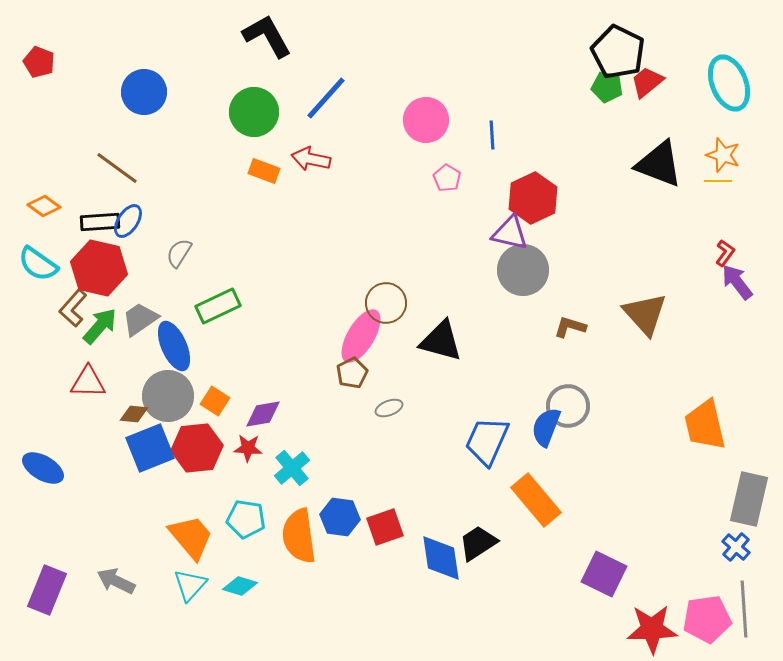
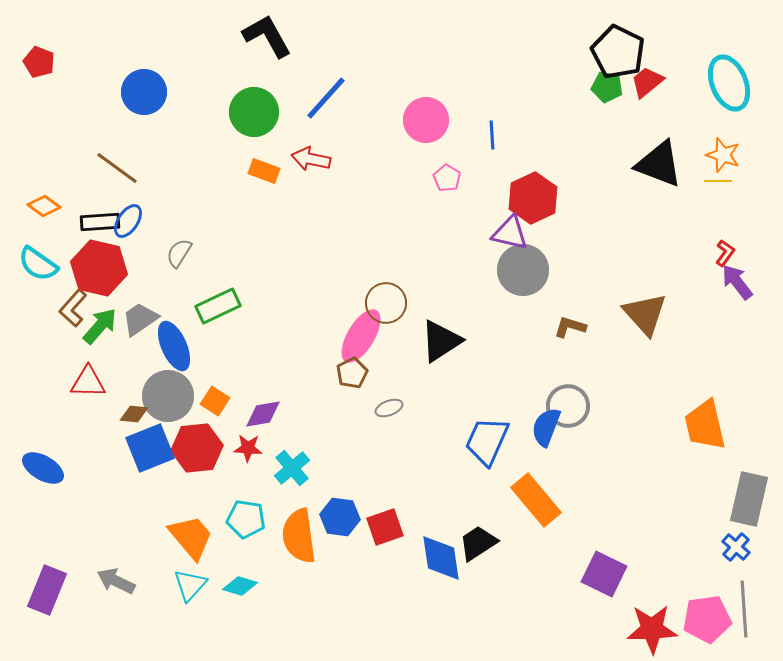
black triangle at (441, 341): rotated 48 degrees counterclockwise
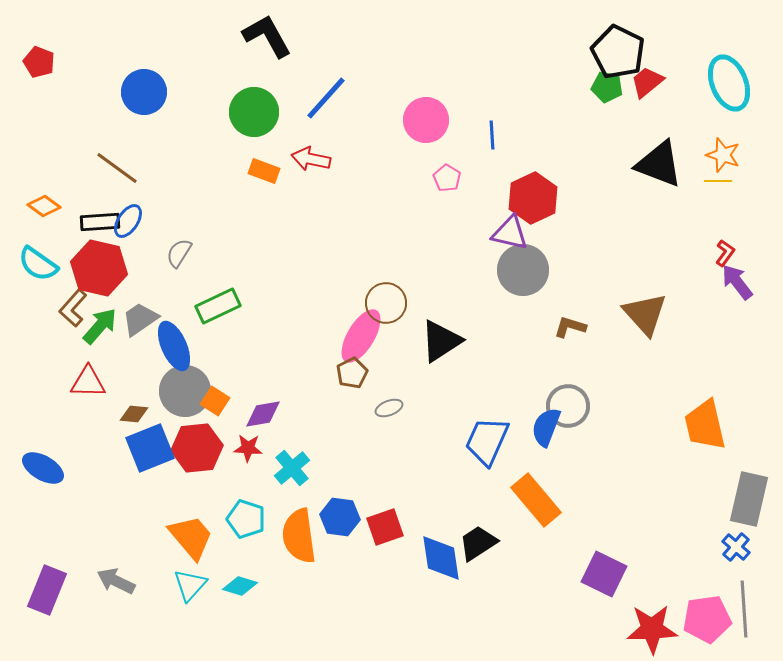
gray circle at (168, 396): moved 17 px right, 5 px up
cyan pentagon at (246, 519): rotated 9 degrees clockwise
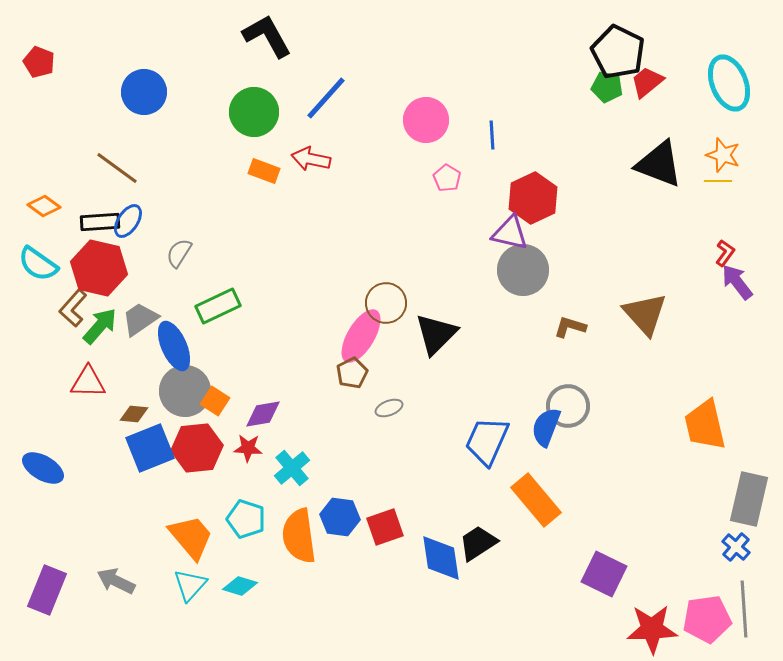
black triangle at (441, 341): moved 5 px left, 7 px up; rotated 12 degrees counterclockwise
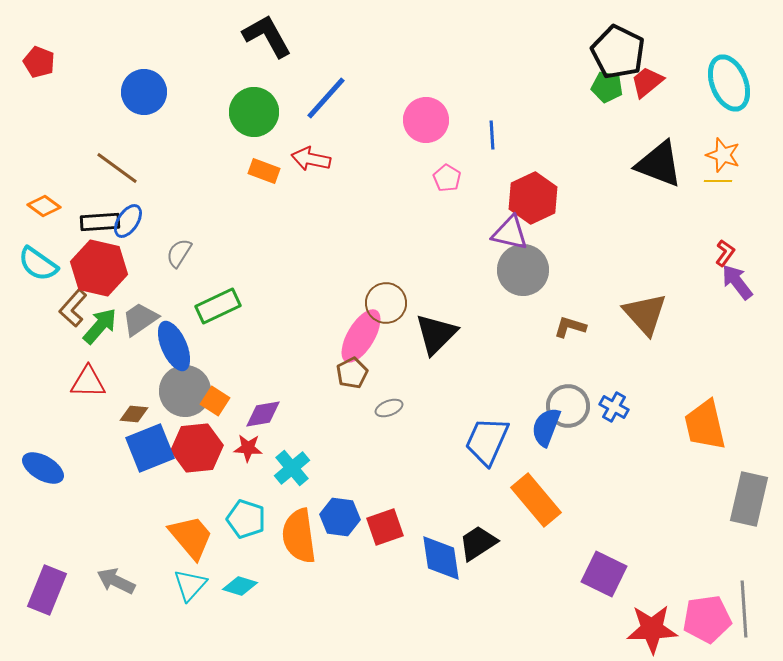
blue cross at (736, 547): moved 122 px left, 140 px up; rotated 12 degrees counterclockwise
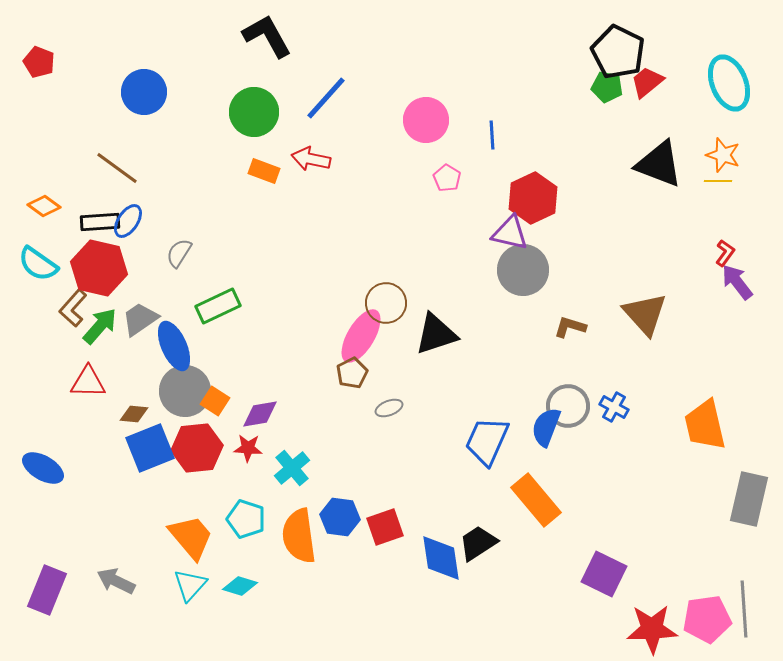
black triangle at (436, 334): rotated 27 degrees clockwise
purple diamond at (263, 414): moved 3 px left
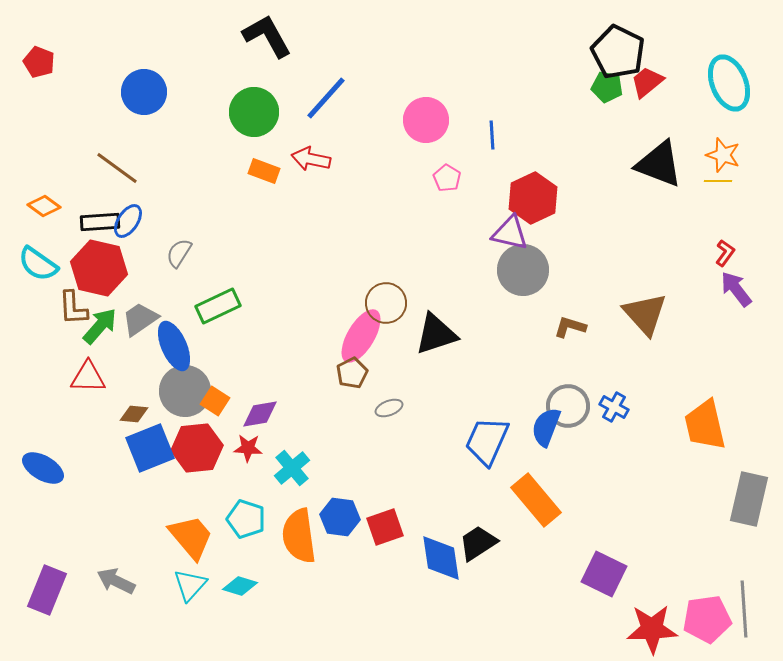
purple arrow at (737, 282): moved 1 px left, 7 px down
brown L-shape at (73, 308): rotated 45 degrees counterclockwise
red triangle at (88, 382): moved 5 px up
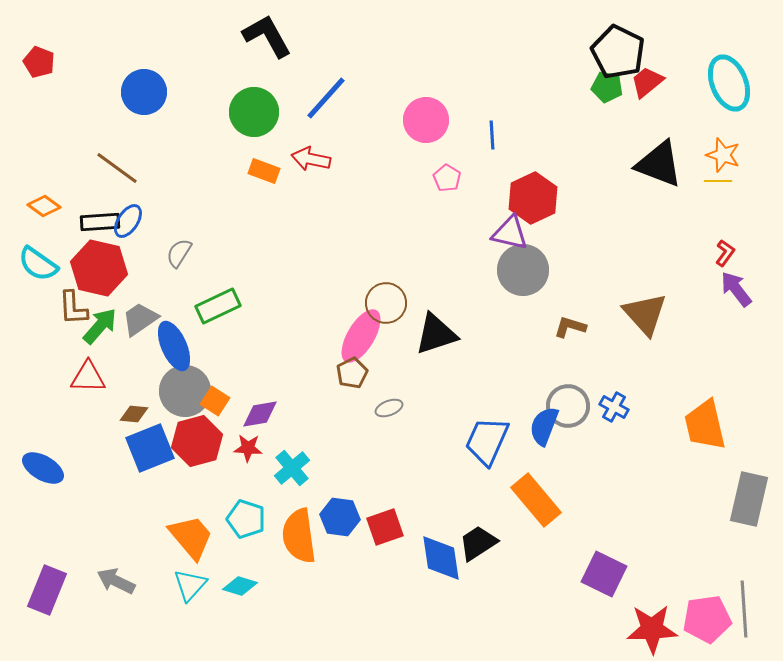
blue semicircle at (546, 427): moved 2 px left, 1 px up
red hexagon at (197, 448): moved 7 px up; rotated 9 degrees counterclockwise
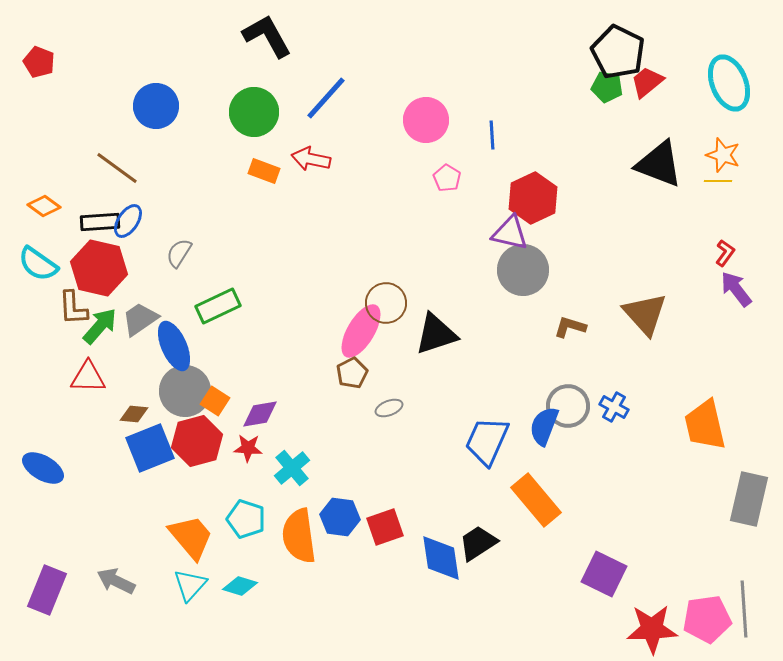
blue circle at (144, 92): moved 12 px right, 14 px down
pink ellipse at (361, 336): moved 5 px up
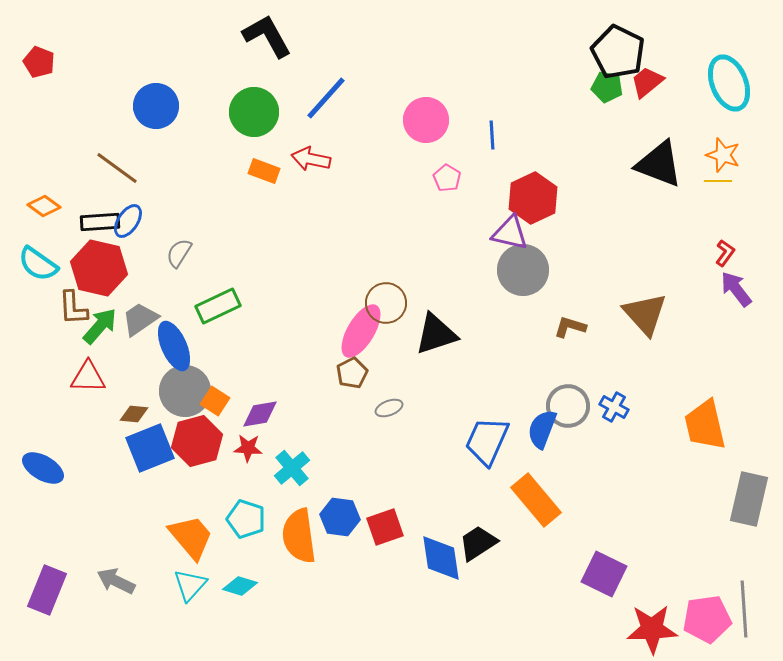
blue semicircle at (544, 426): moved 2 px left, 3 px down
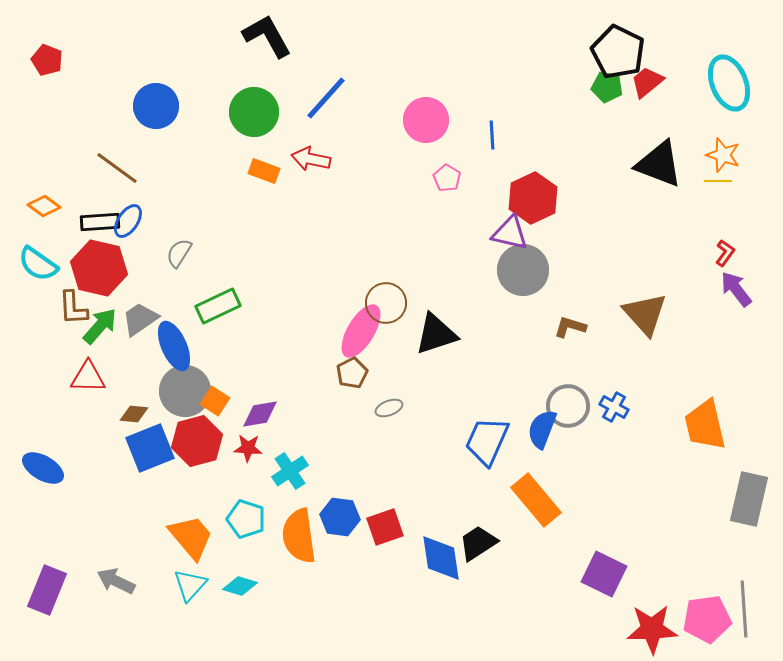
red pentagon at (39, 62): moved 8 px right, 2 px up
cyan cross at (292, 468): moved 2 px left, 3 px down; rotated 6 degrees clockwise
